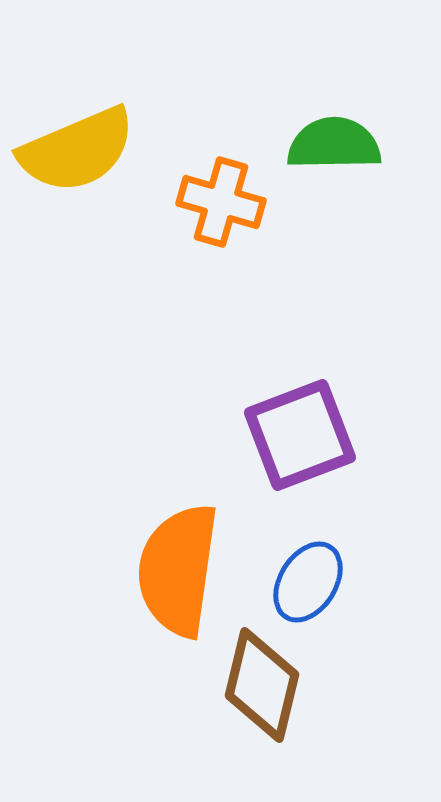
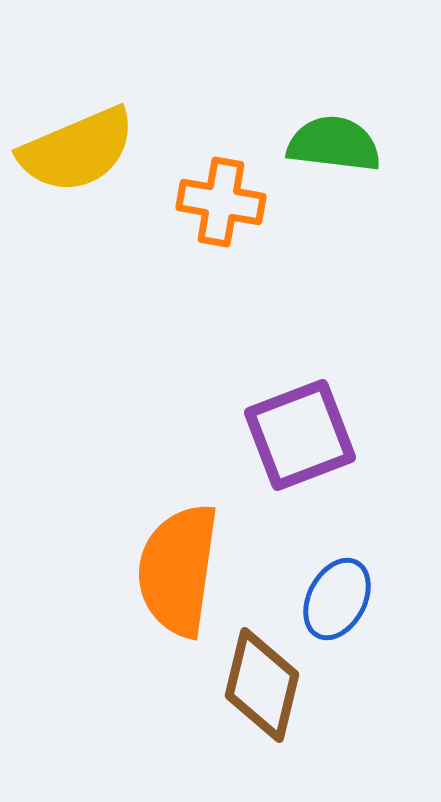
green semicircle: rotated 8 degrees clockwise
orange cross: rotated 6 degrees counterclockwise
blue ellipse: moved 29 px right, 17 px down; rotated 4 degrees counterclockwise
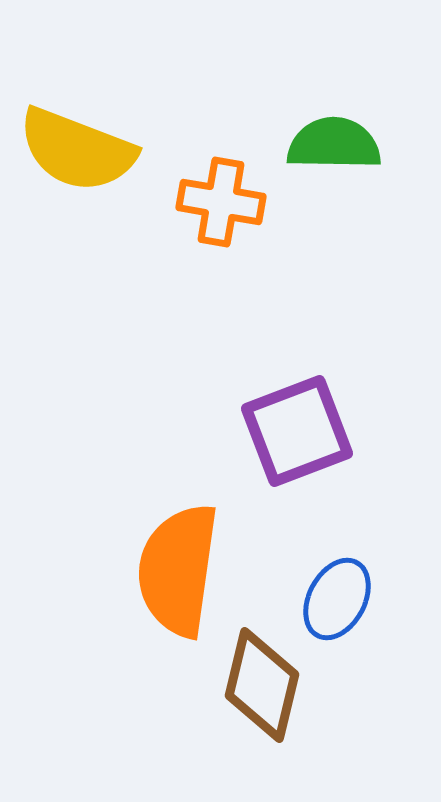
green semicircle: rotated 6 degrees counterclockwise
yellow semicircle: rotated 44 degrees clockwise
purple square: moved 3 px left, 4 px up
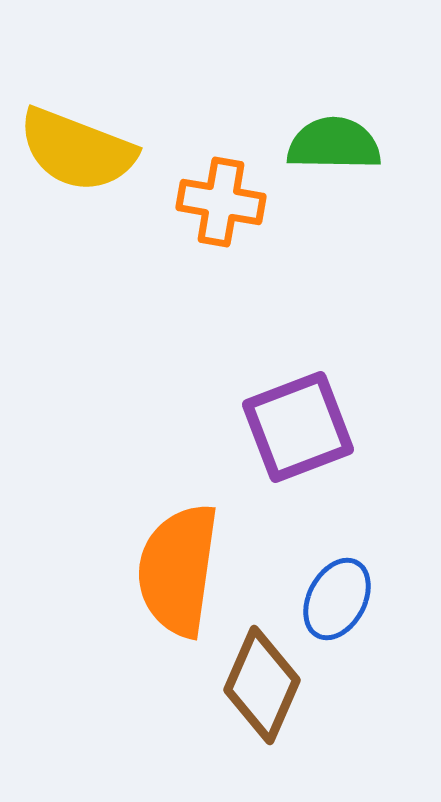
purple square: moved 1 px right, 4 px up
brown diamond: rotated 10 degrees clockwise
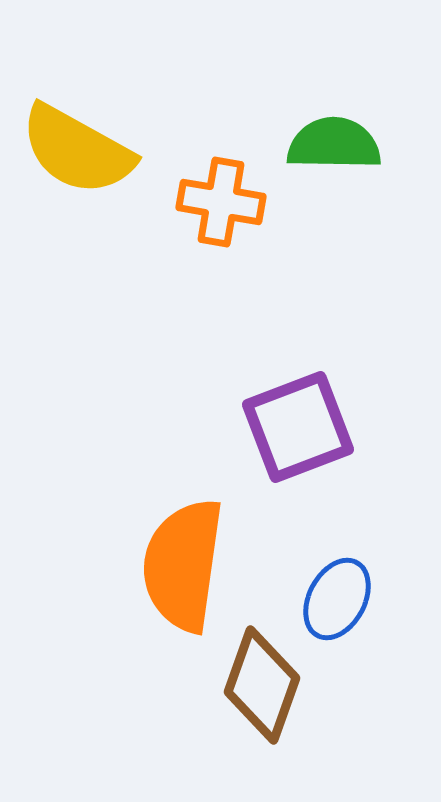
yellow semicircle: rotated 8 degrees clockwise
orange semicircle: moved 5 px right, 5 px up
brown diamond: rotated 4 degrees counterclockwise
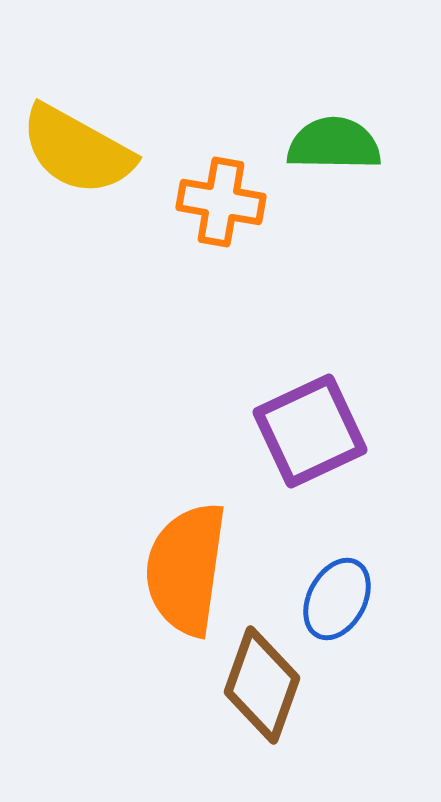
purple square: moved 12 px right, 4 px down; rotated 4 degrees counterclockwise
orange semicircle: moved 3 px right, 4 px down
